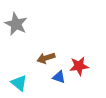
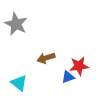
blue triangle: moved 9 px right; rotated 40 degrees counterclockwise
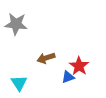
gray star: rotated 20 degrees counterclockwise
red star: rotated 30 degrees counterclockwise
cyan triangle: rotated 18 degrees clockwise
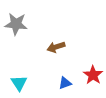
brown arrow: moved 10 px right, 11 px up
red star: moved 14 px right, 9 px down
blue triangle: moved 3 px left, 6 px down
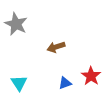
gray star: rotated 20 degrees clockwise
red star: moved 2 px left, 1 px down
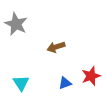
red star: rotated 18 degrees clockwise
cyan triangle: moved 2 px right
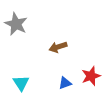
brown arrow: moved 2 px right
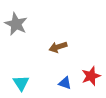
blue triangle: rotated 40 degrees clockwise
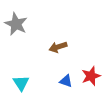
blue triangle: moved 1 px right, 2 px up
